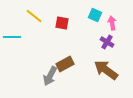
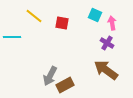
purple cross: moved 1 px down
brown rectangle: moved 21 px down
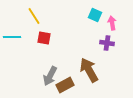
yellow line: rotated 18 degrees clockwise
red square: moved 18 px left, 15 px down
purple cross: rotated 24 degrees counterclockwise
brown arrow: moved 17 px left; rotated 25 degrees clockwise
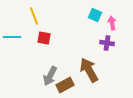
yellow line: rotated 12 degrees clockwise
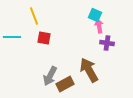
pink arrow: moved 13 px left, 3 px down
brown rectangle: moved 1 px up
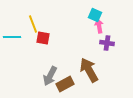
yellow line: moved 1 px left, 8 px down
red square: moved 1 px left
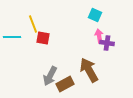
pink arrow: moved 10 px down
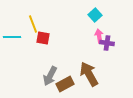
cyan square: rotated 24 degrees clockwise
brown arrow: moved 4 px down
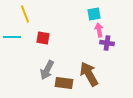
cyan square: moved 1 px left, 1 px up; rotated 32 degrees clockwise
yellow line: moved 8 px left, 10 px up
pink arrow: moved 6 px up
gray arrow: moved 3 px left, 6 px up
brown rectangle: moved 1 px left, 1 px up; rotated 36 degrees clockwise
